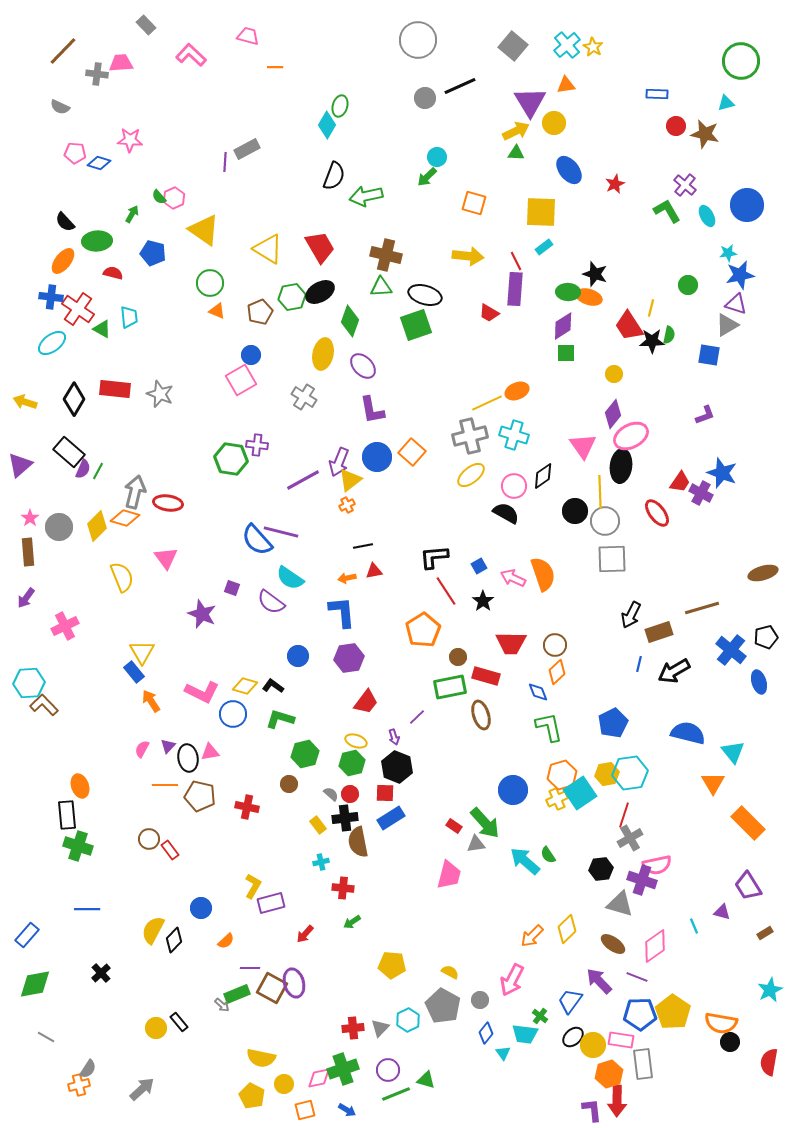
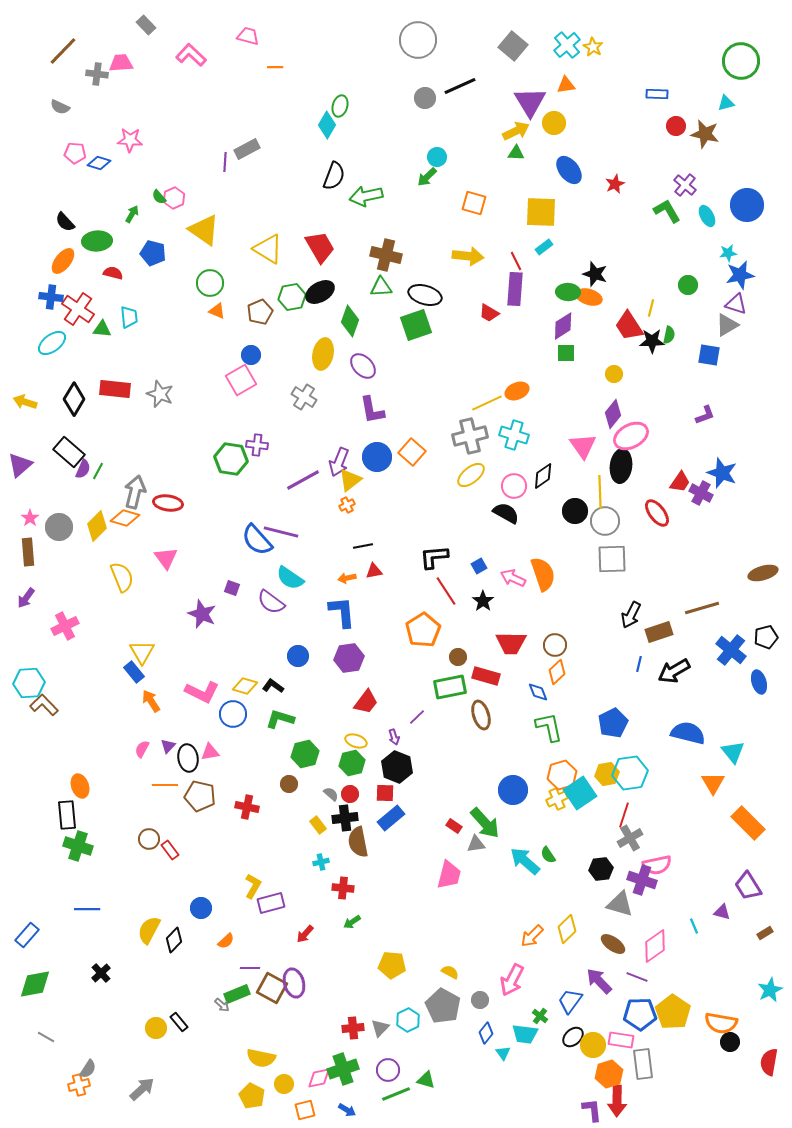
green triangle at (102, 329): rotated 24 degrees counterclockwise
blue rectangle at (391, 818): rotated 8 degrees counterclockwise
yellow semicircle at (153, 930): moved 4 px left
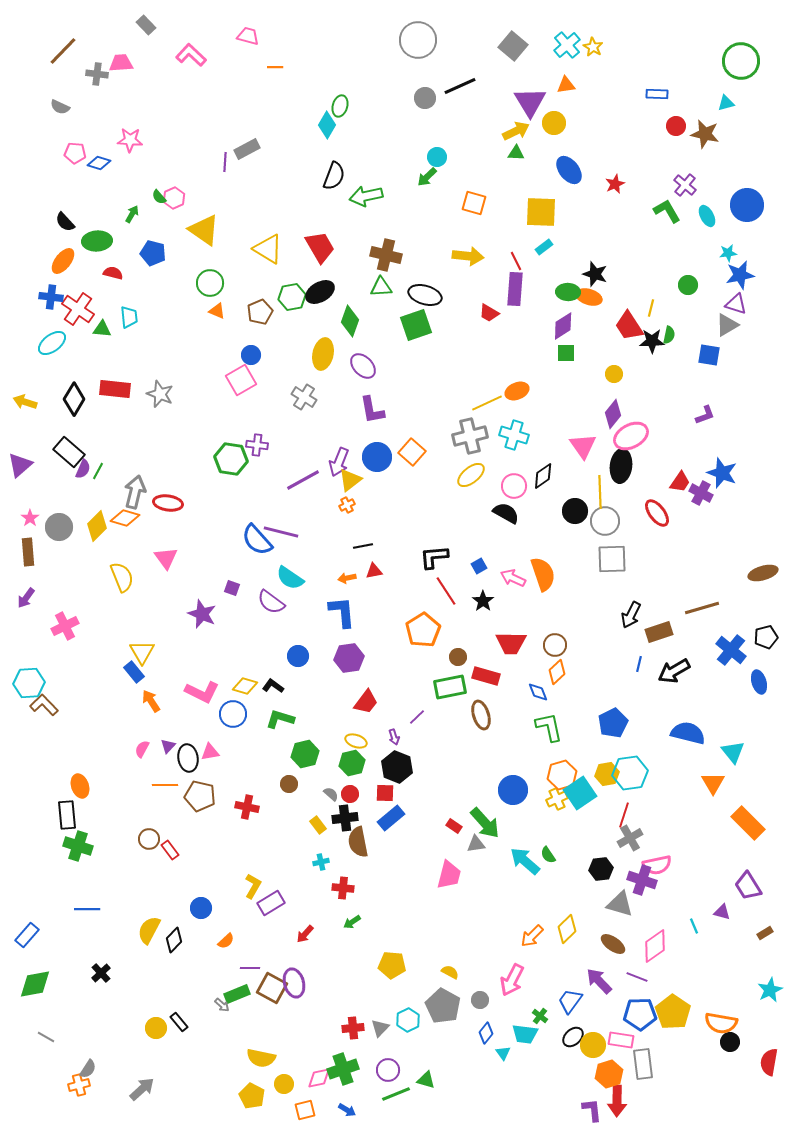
purple rectangle at (271, 903): rotated 16 degrees counterclockwise
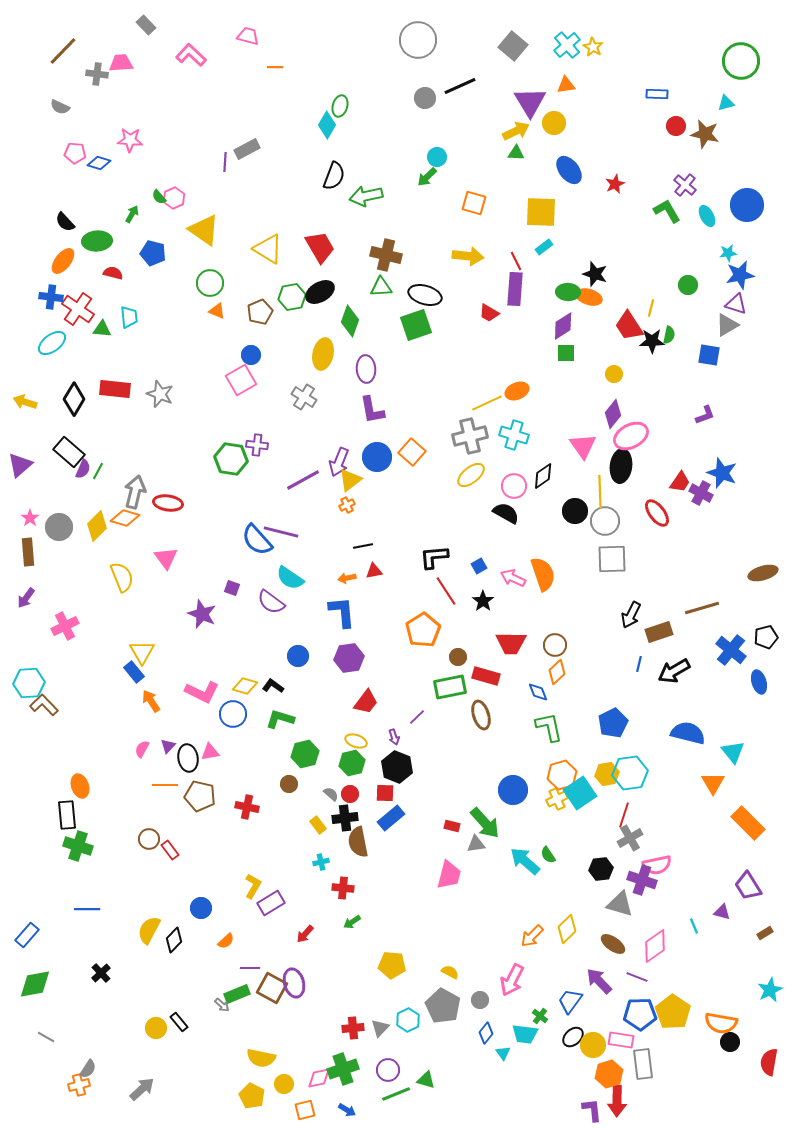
purple ellipse at (363, 366): moved 3 px right, 3 px down; rotated 40 degrees clockwise
red rectangle at (454, 826): moved 2 px left; rotated 21 degrees counterclockwise
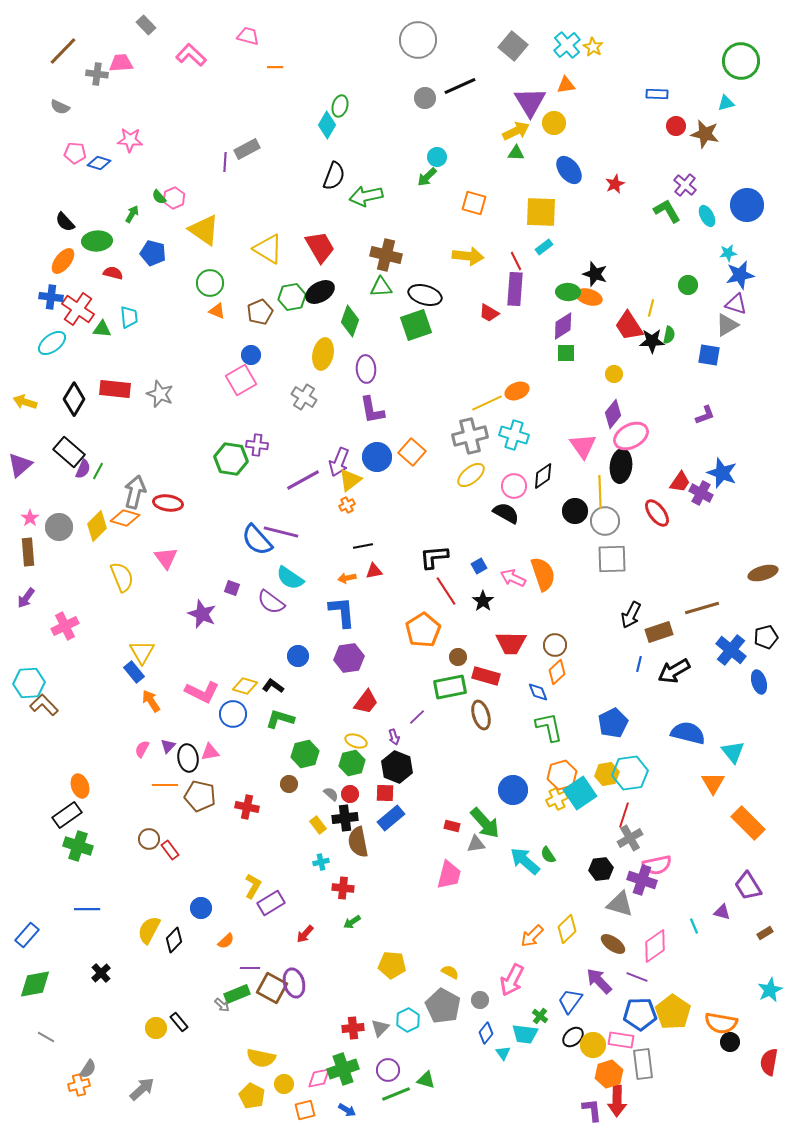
black rectangle at (67, 815): rotated 60 degrees clockwise
